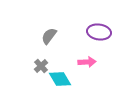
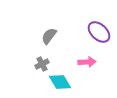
purple ellipse: rotated 35 degrees clockwise
gray cross: moved 1 px right, 2 px up; rotated 16 degrees clockwise
cyan diamond: moved 3 px down
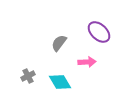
gray semicircle: moved 10 px right, 7 px down
gray cross: moved 14 px left, 12 px down
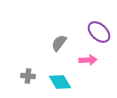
pink arrow: moved 1 px right, 2 px up
gray cross: rotated 32 degrees clockwise
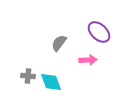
cyan diamond: moved 9 px left; rotated 10 degrees clockwise
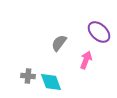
pink arrow: moved 2 px left; rotated 66 degrees counterclockwise
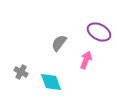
purple ellipse: rotated 15 degrees counterclockwise
gray cross: moved 7 px left, 4 px up; rotated 24 degrees clockwise
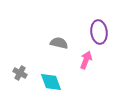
purple ellipse: rotated 55 degrees clockwise
gray semicircle: rotated 66 degrees clockwise
gray cross: moved 1 px left, 1 px down
